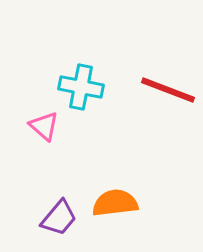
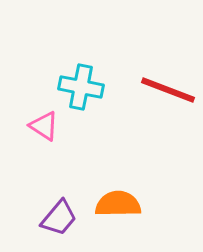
pink triangle: rotated 8 degrees counterclockwise
orange semicircle: moved 3 px right, 1 px down; rotated 6 degrees clockwise
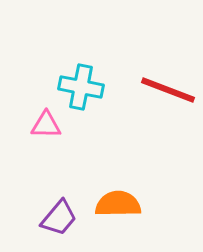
pink triangle: moved 2 px right, 1 px up; rotated 32 degrees counterclockwise
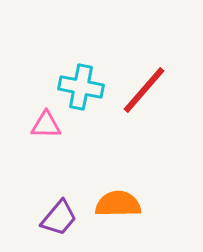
red line: moved 24 px left; rotated 70 degrees counterclockwise
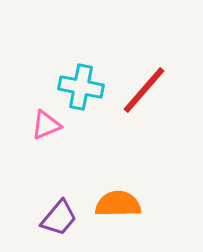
pink triangle: rotated 24 degrees counterclockwise
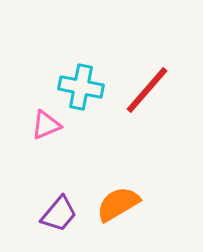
red line: moved 3 px right
orange semicircle: rotated 30 degrees counterclockwise
purple trapezoid: moved 4 px up
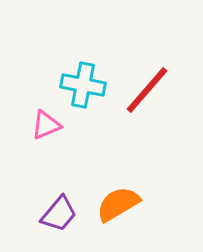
cyan cross: moved 2 px right, 2 px up
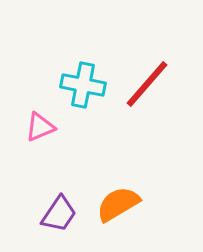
red line: moved 6 px up
pink triangle: moved 6 px left, 2 px down
purple trapezoid: rotated 6 degrees counterclockwise
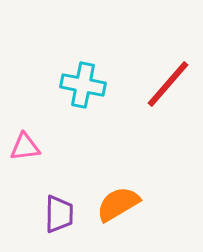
red line: moved 21 px right
pink triangle: moved 15 px left, 20 px down; rotated 16 degrees clockwise
purple trapezoid: rotated 33 degrees counterclockwise
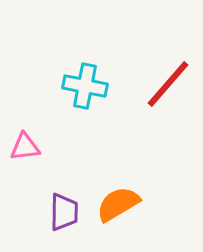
cyan cross: moved 2 px right, 1 px down
purple trapezoid: moved 5 px right, 2 px up
